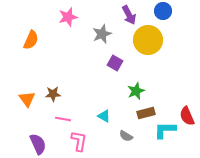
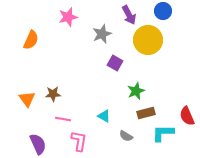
cyan L-shape: moved 2 px left, 3 px down
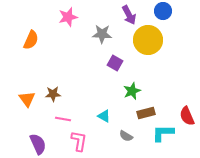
gray star: rotated 24 degrees clockwise
green star: moved 4 px left
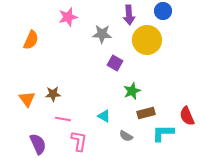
purple arrow: rotated 24 degrees clockwise
yellow circle: moved 1 px left
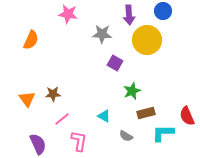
pink star: moved 3 px up; rotated 24 degrees clockwise
pink line: moved 1 px left; rotated 49 degrees counterclockwise
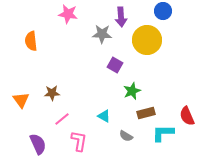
purple arrow: moved 8 px left, 2 px down
orange semicircle: moved 1 px down; rotated 150 degrees clockwise
purple square: moved 2 px down
brown star: moved 1 px left, 1 px up
orange triangle: moved 6 px left, 1 px down
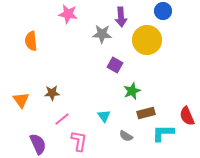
cyan triangle: rotated 24 degrees clockwise
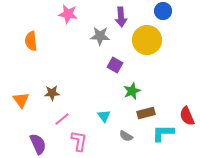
gray star: moved 2 px left, 2 px down
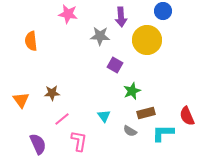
gray semicircle: moved 4 px right, 5 px up
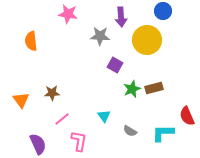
green star: moved 2 px up
brown rectangle: moved 8 px right, 25 px up
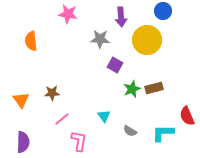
gray star: moved 3 px down
purple semicircle: moved 15 px left, 2 px up; rotated 25 degrees clockwise
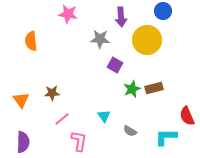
cyan L-shape: moved 3 px right, 4 px down
